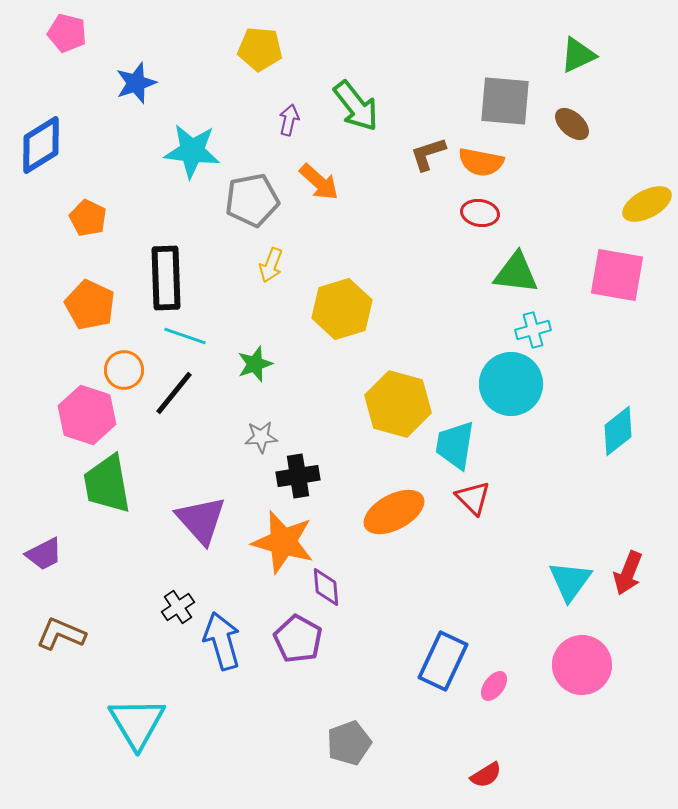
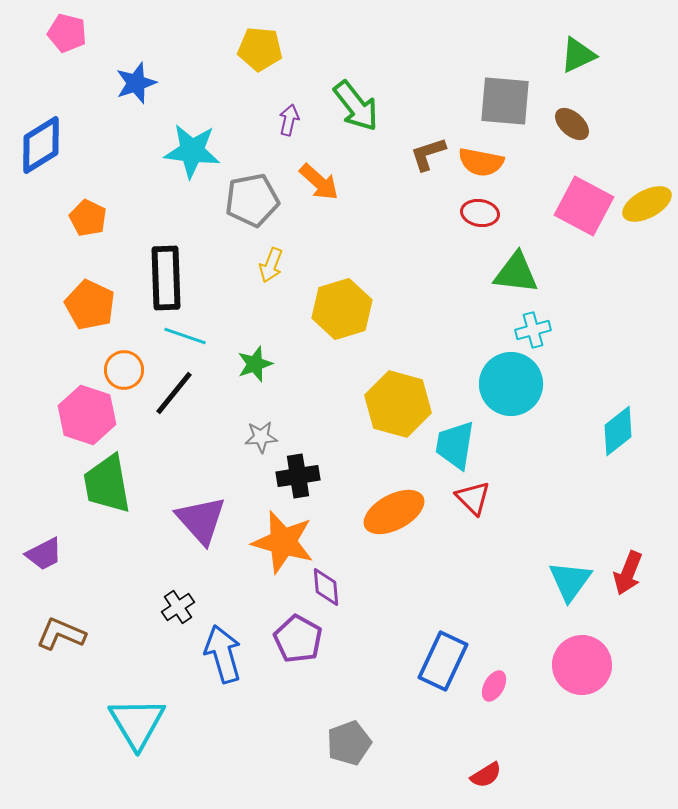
pink square at (617, 275): moved 33 px left, 69 px up; rotated 18 degrees clockwise
blue arrow at (222, 641): moved 1 px right, 13 px down
pink ellipse at (494, 686): rotated 8 degrees counterclockwise
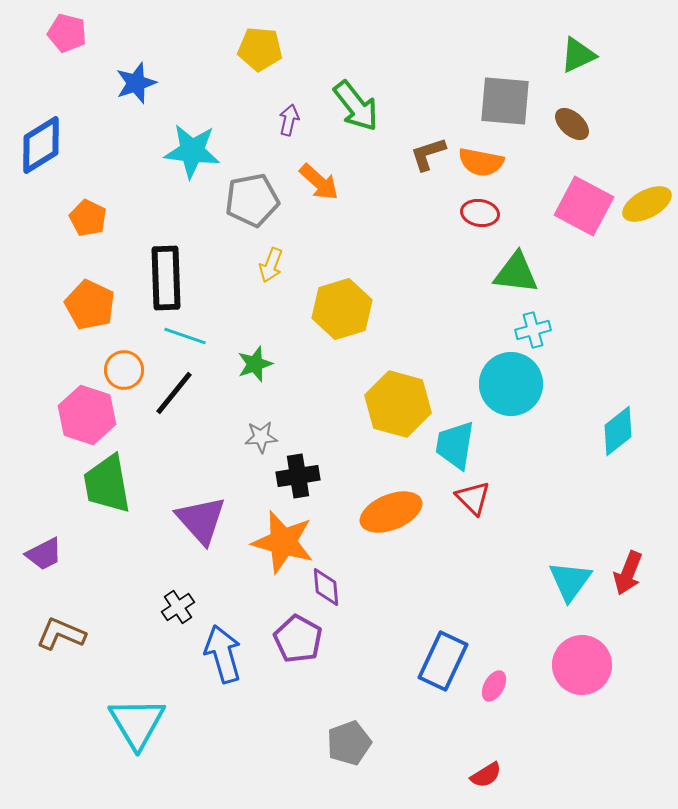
orange ellipse at (394, 512): moved 3 px left; rotated 6 degrees clockwise
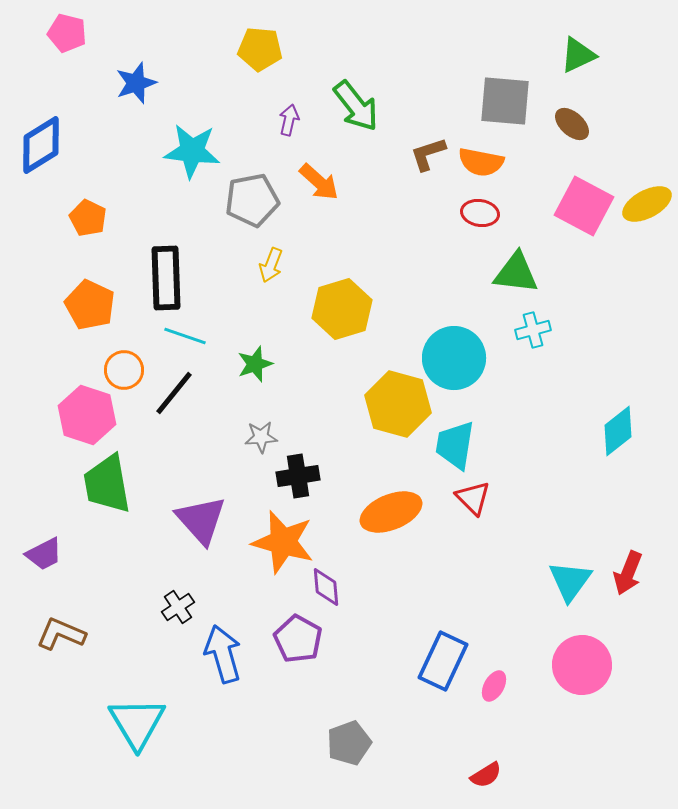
cyan circle at (511, 384): moved 57 px left, 26 px up
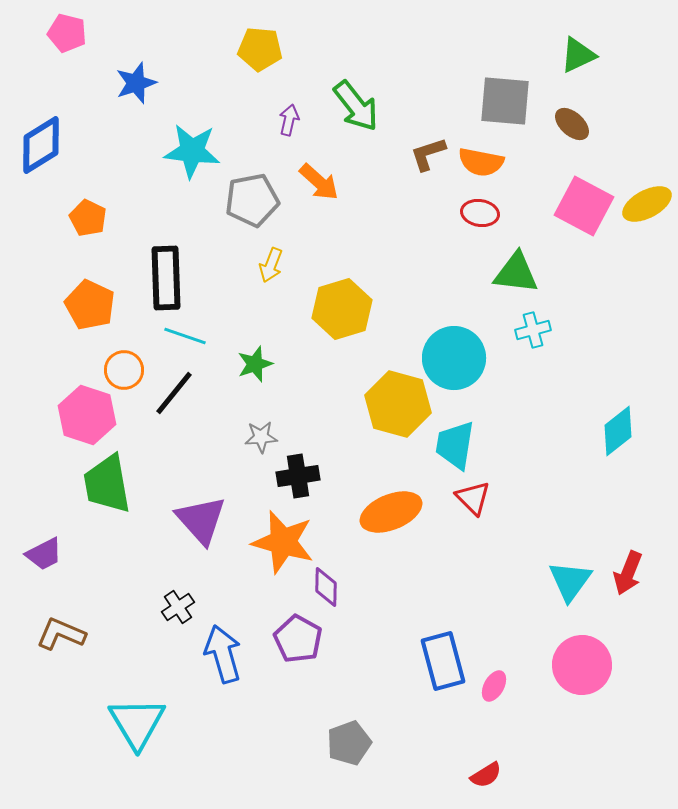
purple diamond at (326, 587): rotated 6 degrees clockwise
blue rectangle at (443, 661): rotated 40 degrees counterclockwise
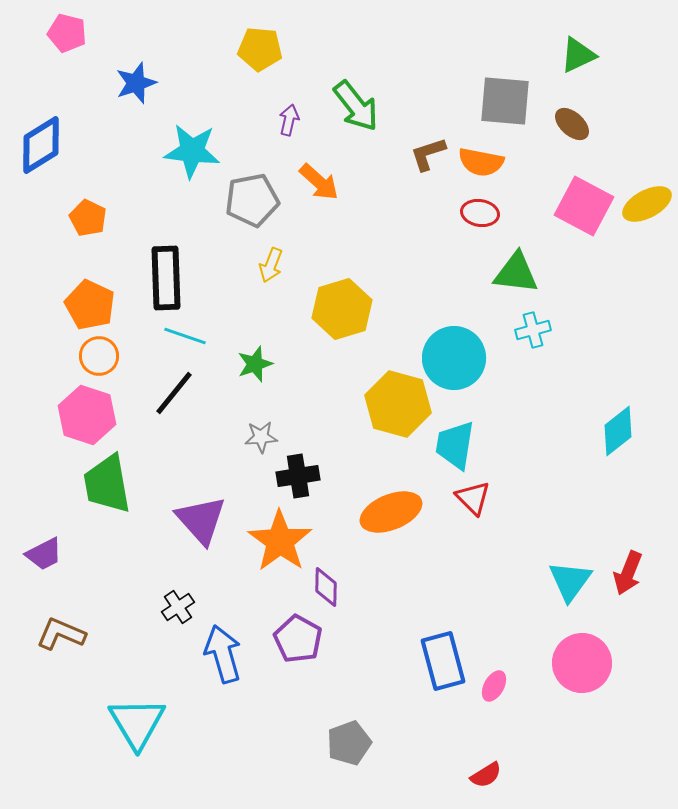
orange circle at (124, 370): moved 25 px left, 14 px up
orange star at (283, 542): moved 3 px left, 1 px up; rotated 20 degrees clockwise
pink circle at (582, 665): moved 2 px up
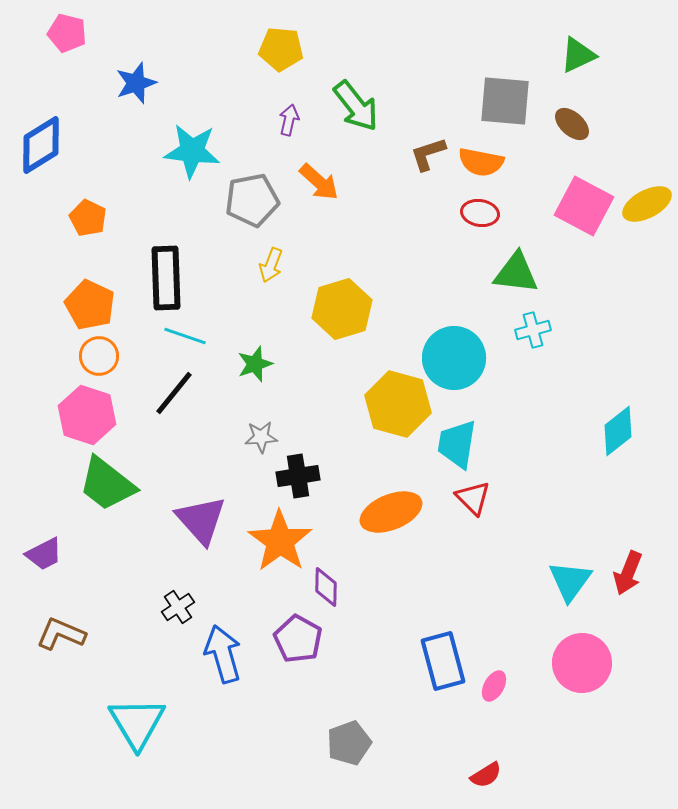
yellow pentagon at (260, 49): moved 21 px right
cyan trapezoid at (455, 445): moved 2 px right, 1 px up
green trapezoid at (107, 484): rotated 42 degrees counterclockwise
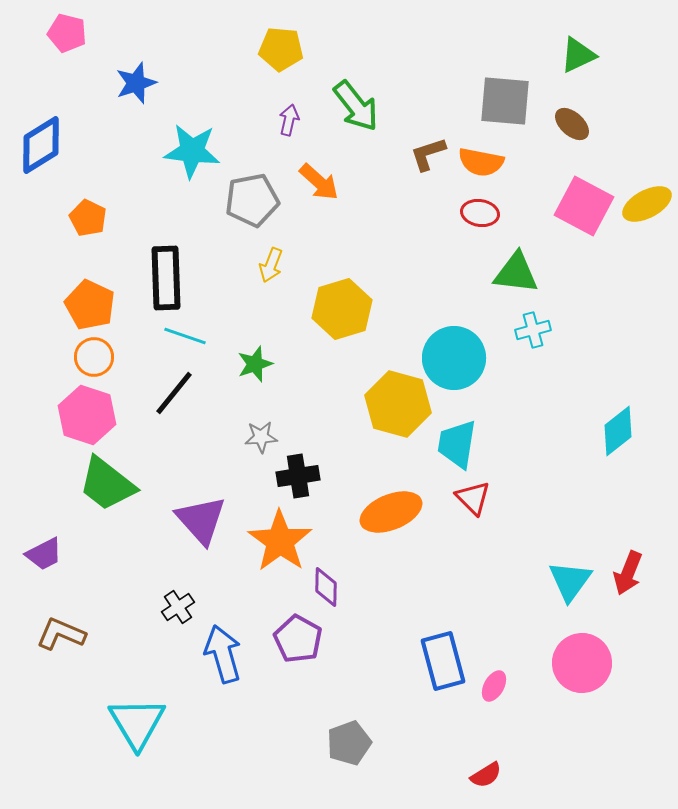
orange circle at (99, 356): moved 5 px left, 1 px down
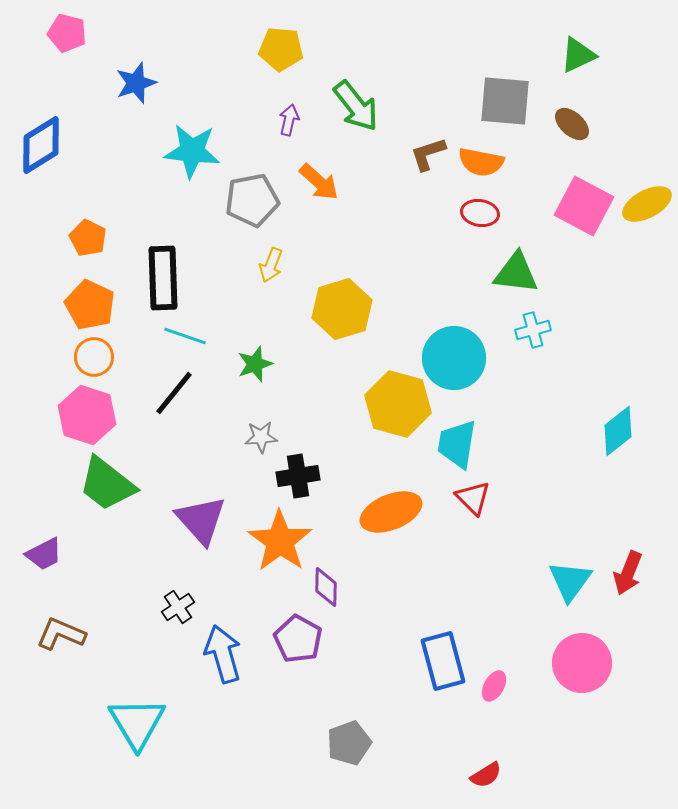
orange pentagon at (88, 218): moved 20 px down
black rectangle at (166, 278): moved 3 px left
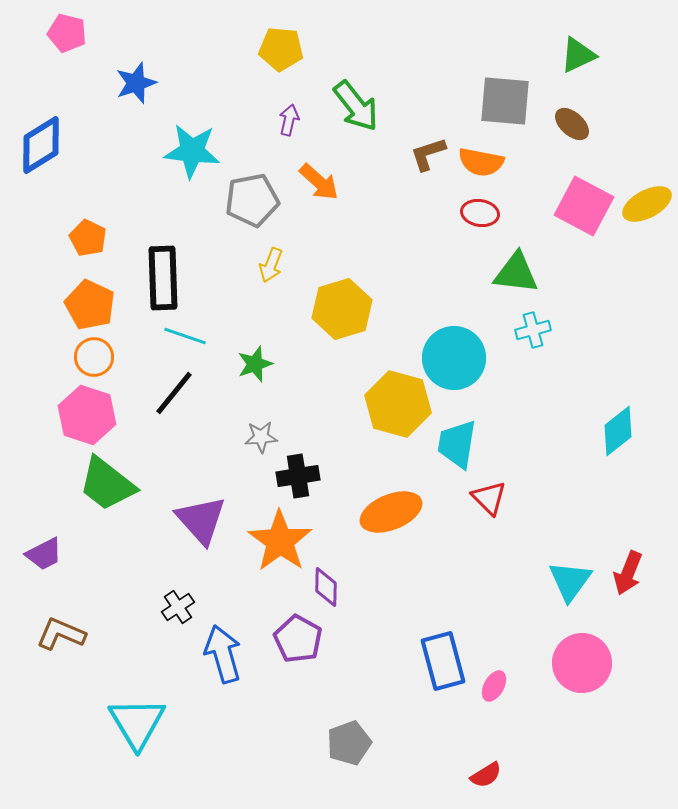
red triangle at (473, 498): moved 16 px right
